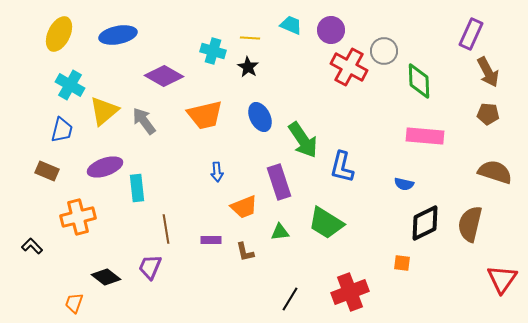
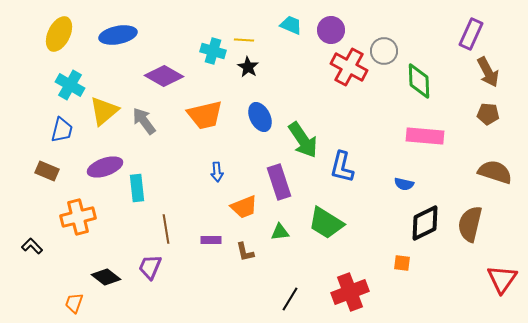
yellow line at (250, 38): moved 6 px left, 2 px down
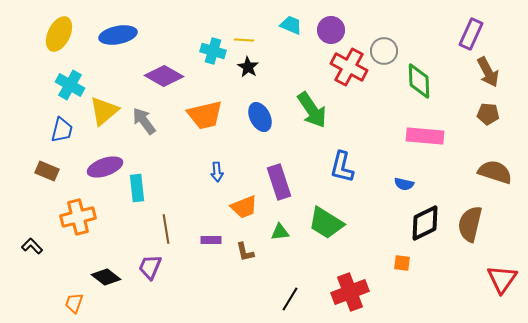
green arrow at (303, 140): moved 9 px right, 30 px up
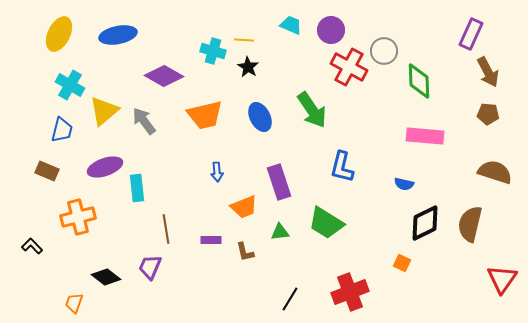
orange square at (402, 263): rotated 18 degrees clockwise
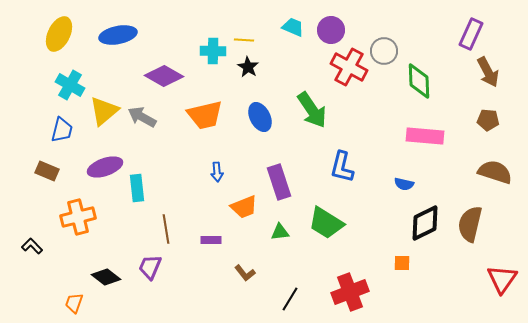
cyan trapezoid at (291, 25): moved 2 px right, 2 px down
cyan cross at (213, 51): rotated 15 degrees counterclockwise
brown pentagon at (488, 114): moved 6 px down
gray arrow at (144, 121): moved 2 px left, 4 px up; rotated 24 degrees counterclockwise
brown L-shape at (245, 252): moved 21 px down; rotated 25 degrees counterclockwise
orange square at (402, 263): rotated 24 degrees counterclockwise
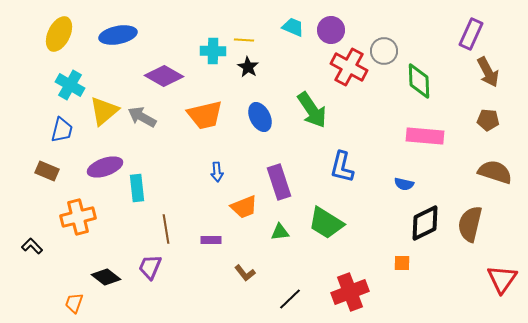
black line at (290, 299): rotated 15 degrees clockwise
